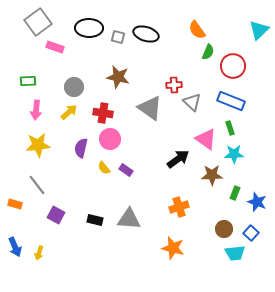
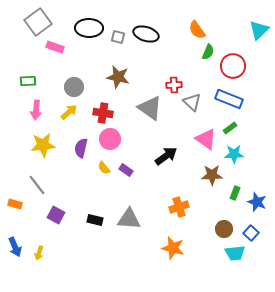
blue rectangle at (231, 101): moved 2 px left, 2 px up
green rectangle at (230, 128): rotated 72 degrees clockwise
yellow star at (38, 145): moved 5 px right
black arrow at (178, 159): moved 12 px left, 3 px up
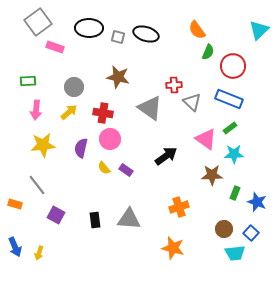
black rectangle at (95, 220): rotated 70 degrees clockwise
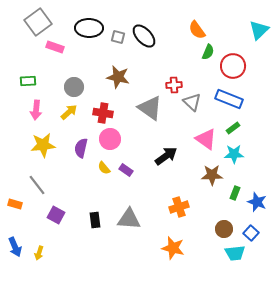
black ellipse at (146, 34): moved 2 px left, 2 px down; rotated 30 degrees clockwise
green rectangle at (230, 128): moved 3 px right
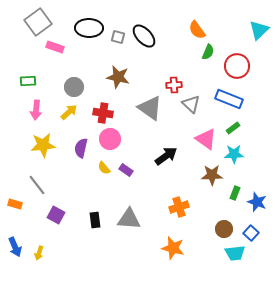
red circle at (233, 66): moved 4 px right
gray triangle at (192, 102): moved 1 px left, 2 px down
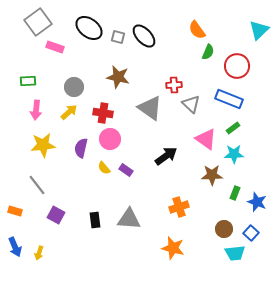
black ellipse at (89, 28): rotated 36 degrees clockwise
orange rectangle at (15, 204): moved 7 px down
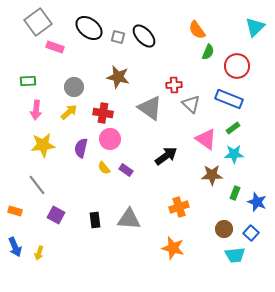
cyan triangle at (259, 30): moved 4 px left, 3 px up
cyan trapezoid at (235, 253): moved 2 px down
